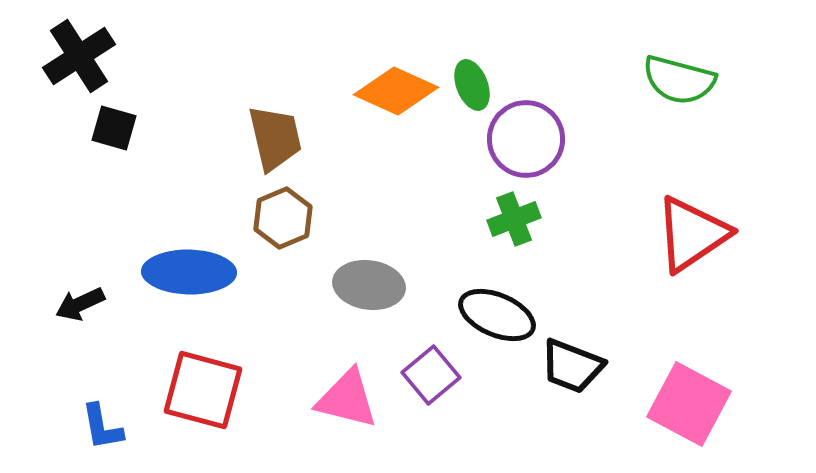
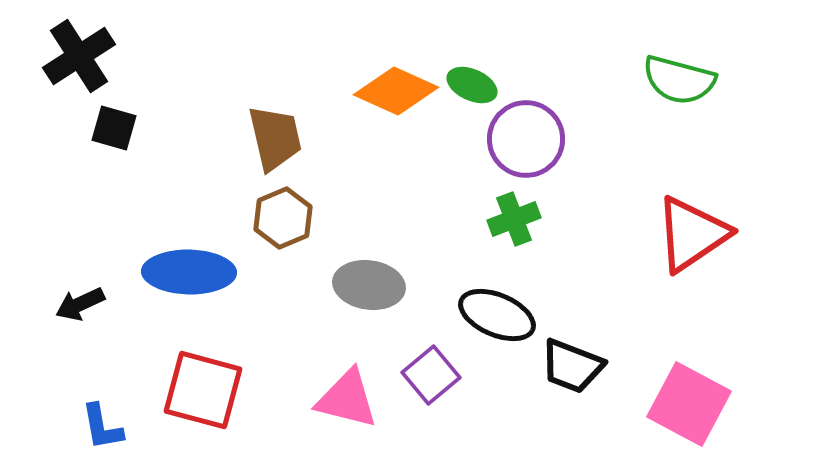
green ellipse: rotated 45 degrees counterclockwise
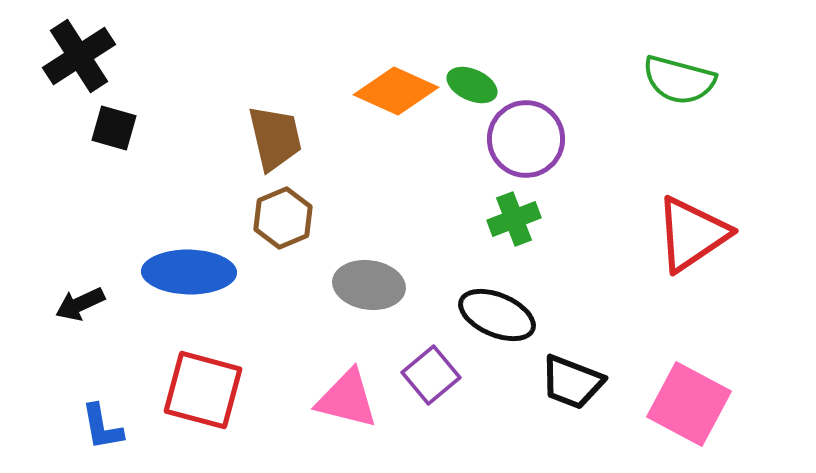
black trapezoid: moved 16 px down
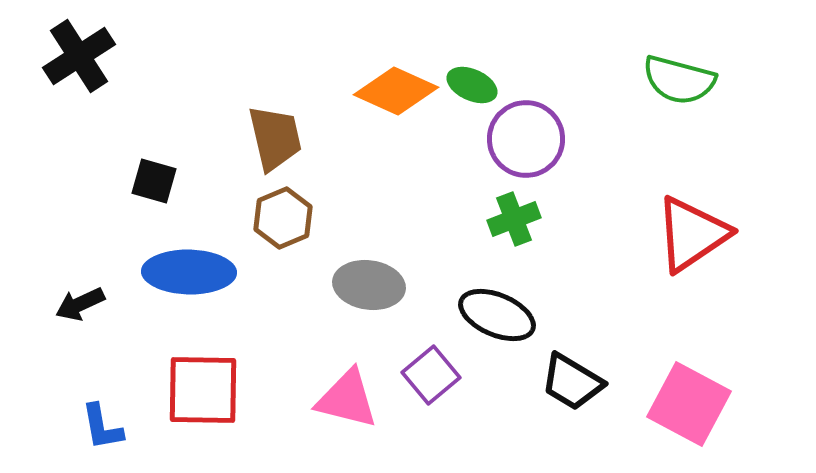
black square: moved 40 px right, 53 px down
black trapezoid: rotated 10 degrees clockwise
red square: rotated 14 degrees counterclockwise
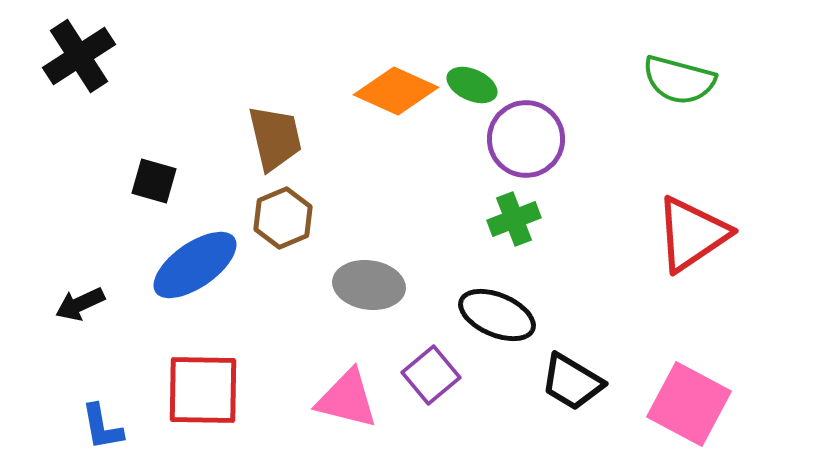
blue ellipse: moved 6 px right, 7 px up; rotated 36 degrees counterclockwise
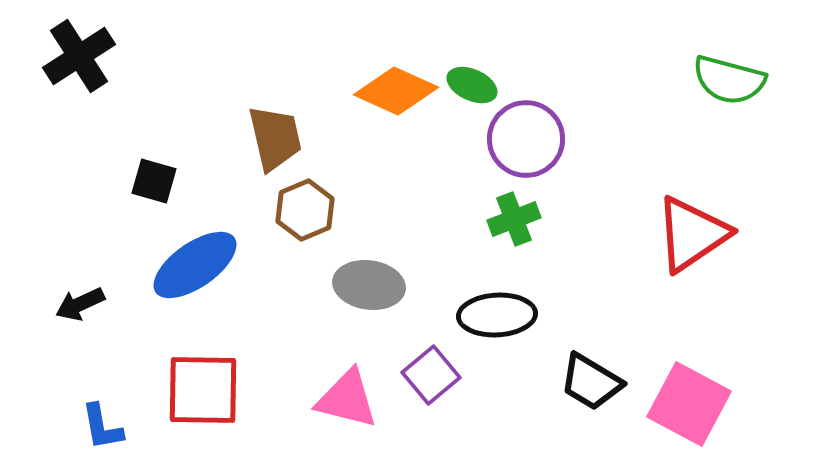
green semicircle: moved 50 px right
brown hexagon: moved 22 px right, 8 px up
black ellipse: rotated 26 degrees counterclockwise
black trapezoid: moved 19 px right
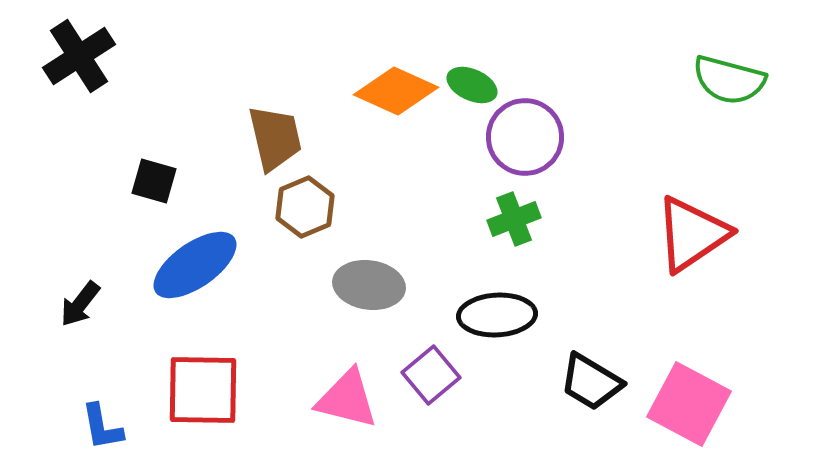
purple circle: moved 1 px left, 2 px up
brown hexagon: moved 3 px up
black arrow: rotated 27 degrees counterclockwise
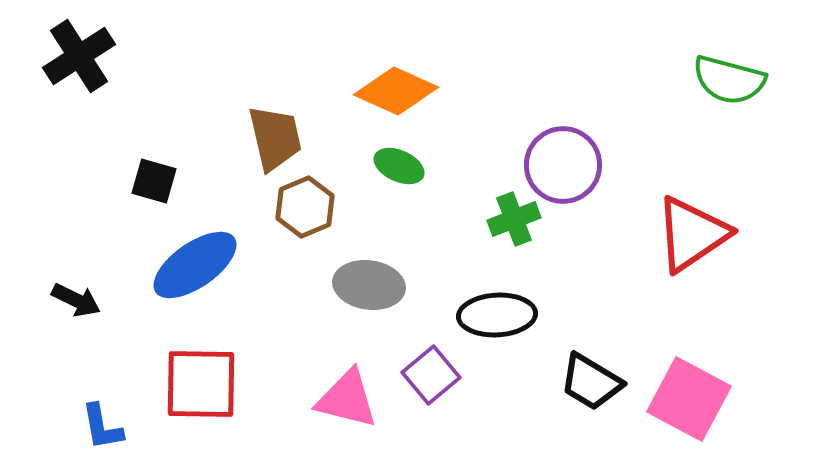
green ellipse: moved 73 px left, 81 px down
purple circle: moved 38 px right, 28 px down
black arrow: moved 4 px left, 4 px up; rotated 102 degrees counterclockwise
red square: moved 2 px left, 6 px up
pink square: moved 5 px up
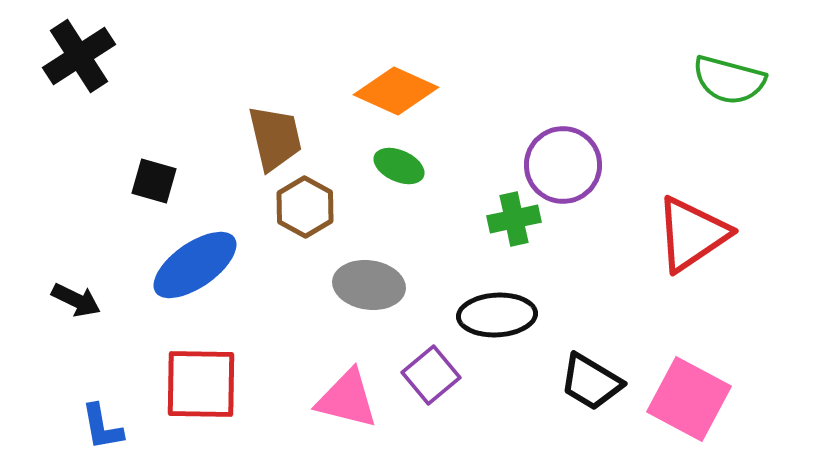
brown hexagon: rotated 8 degrees counterclockwise
green cross: rotated 9 degrees clockwise
